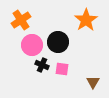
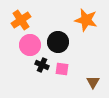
orange star: rotated 25 degrees counterclockwise
pink circle: moved 2 px left
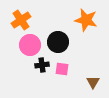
black cross: rotated 32 degrees counterclockwise
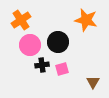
pink square: rotated 24 degrees counterclockwise
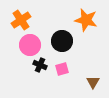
black circle: moved 4 px right, 1 px up
black cross: moved 2 px left; rotated 32 degrees clockwise
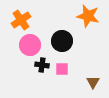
orange star: moved 2 px right, 4 px up
black cross: moved 2 px right; rotated 16 degrees counterclockwise
pink square: rotated 16 degrees clockwise
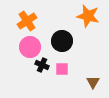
orange cross: moved 6 px right, 1 px down
pink circle: moved 2 px down
black cross: rotated 16 degrees clockwise
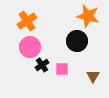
black circle: moved 15 px right
black cross: rotated 32 degrees clockwise
brown triangle: moved 6 px up
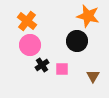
orange cross: rotated 18 degrees counterclockwise
pink circle: moved 2 px up
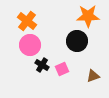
orange star: rotated 15 degrees counterclockwise
black cross: rotated 24 degrees counterclockwise
pink square: rotated 24 degrees counterclockwise
brown triangle: rotated 40 degrees clockwise
